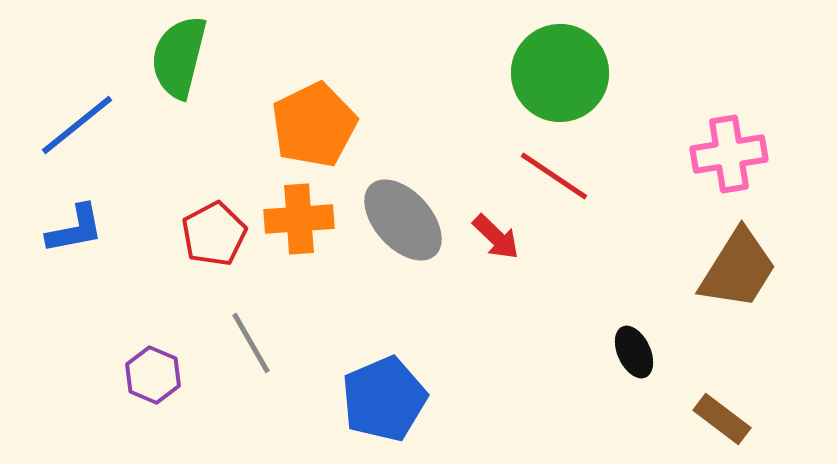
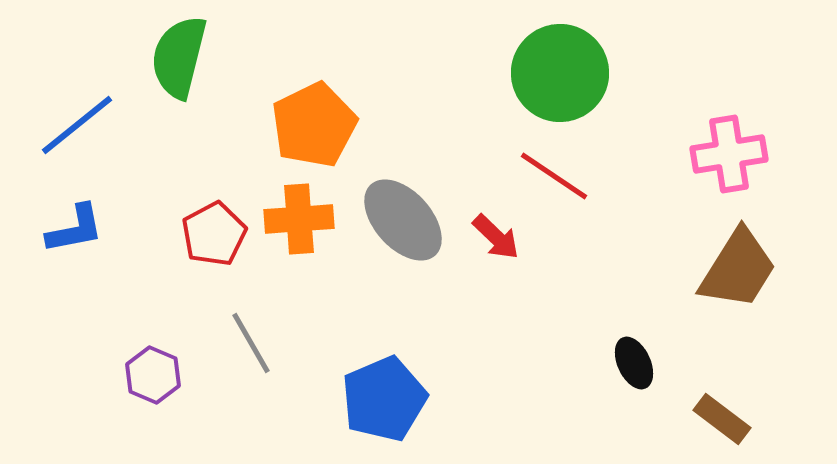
black ellipse: moved 11 px down
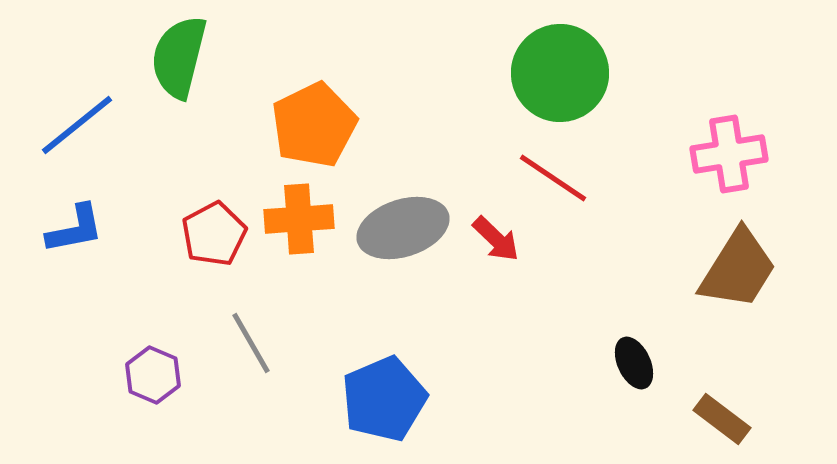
red line: moved 1 px left, 2 px down
gray ellipse: moved 8 px down; rotated 66 degrees counterclockwise
red arrow: moved 2 px down
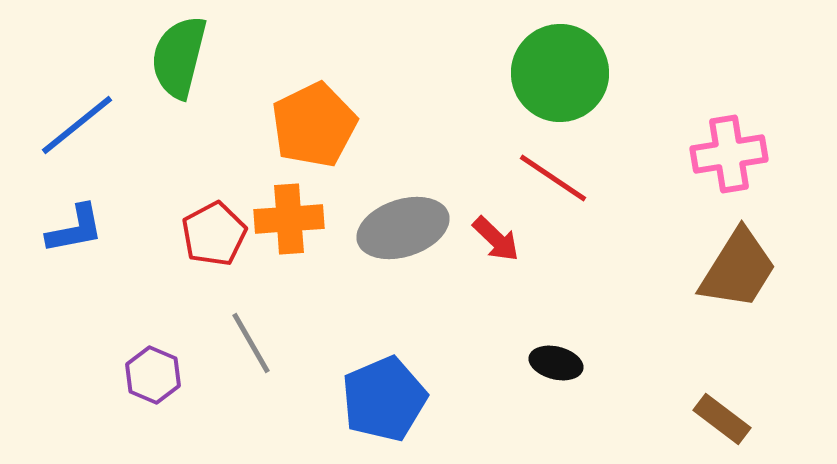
orange cross: moved 10 px left
black ellipse: moved 78 px left; rotated 51 degrees counterclockwise
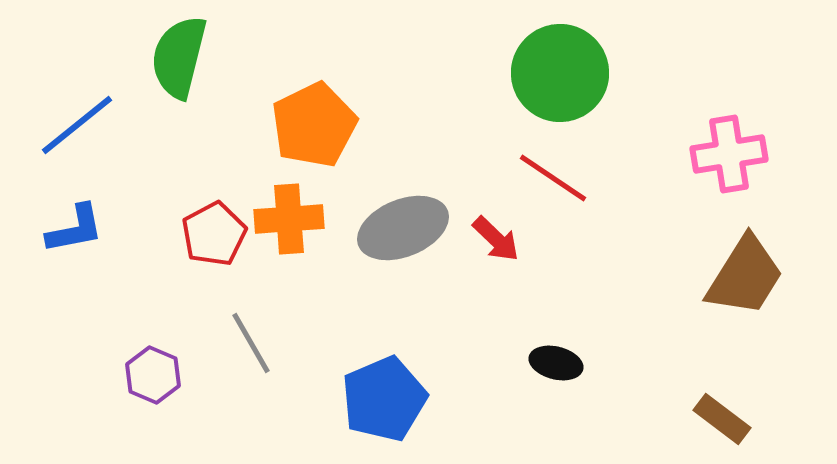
gray ellipse: rotated 4 degrees counterclockwise
brown trapezoid: moved 7 px right, 7 px down
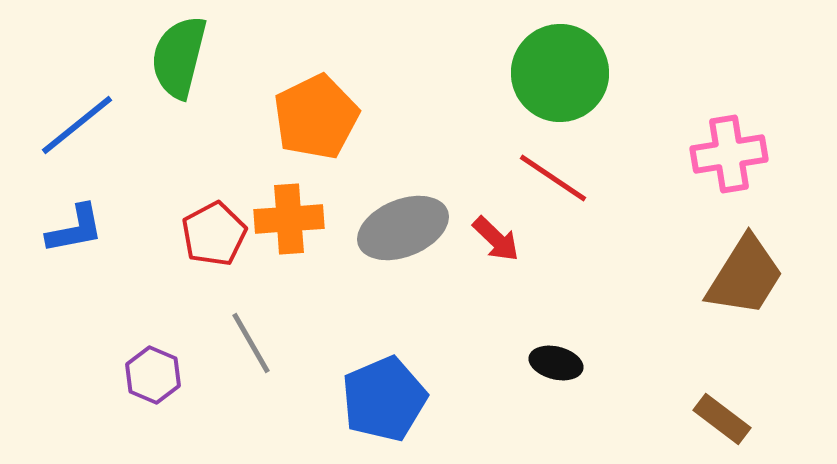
orange pentagon: moved 2 px right, 8 px up
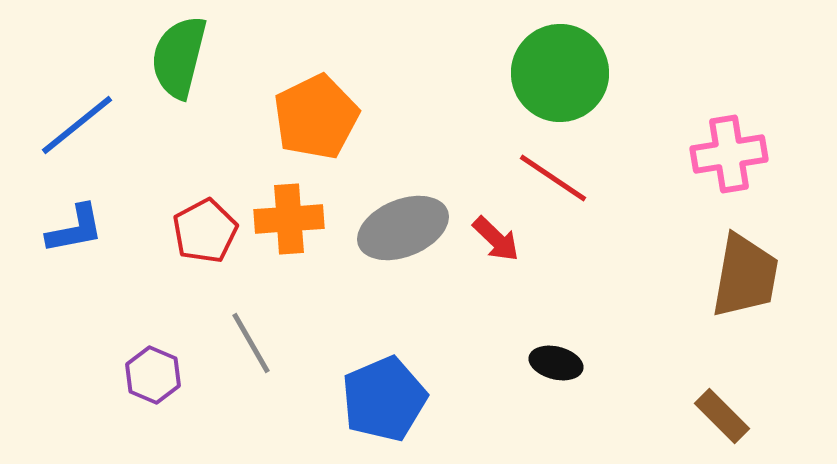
red pentagon: moved 9 px left, 3 px up
brown trapezoid: rotated 22 degrees counterclockwise
brown rectangle: moved 3 px up; rotated 8 degrees clockwise
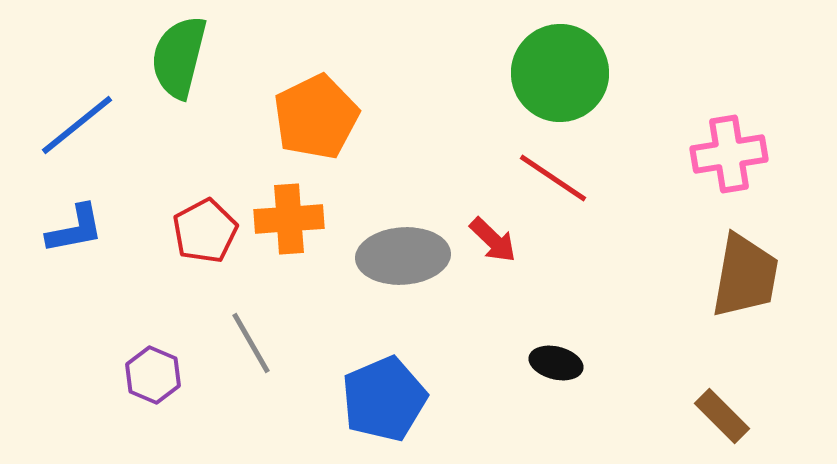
gray ellipse: moved 28 px down; rotated 18 degrees clockwise
red arrow: moved 3 px left, 1 px down
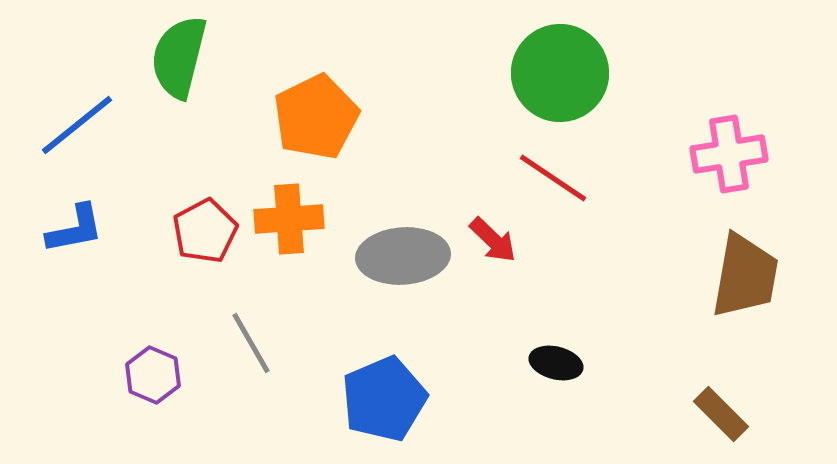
brown rectangle: moved 1 px left, 2 px up
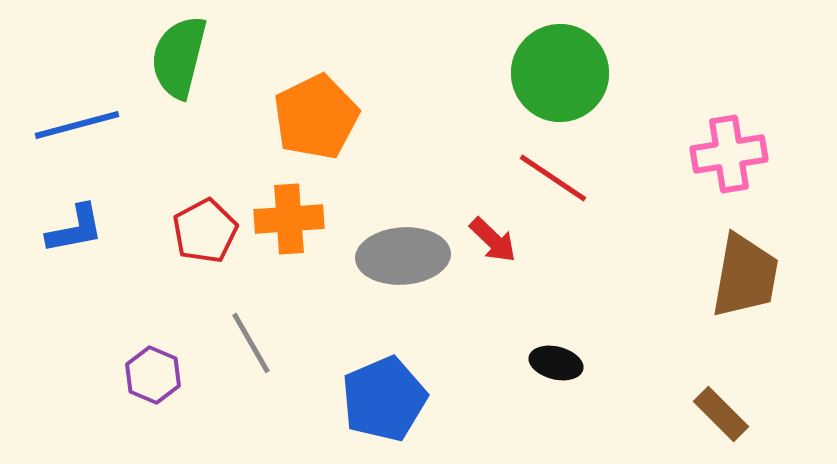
blue line: rotated 24 degrees clockwise
